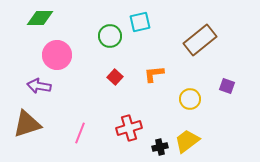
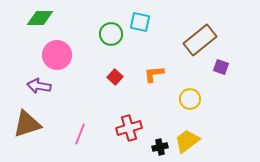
cyan square: rotated 25 degrees clockwise
green circle: moved 1 px right, 2 px up
purple square: moved 6 px left, 19 px up
pink line: moved 1 px down
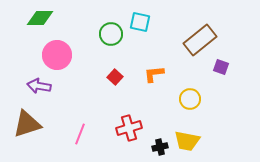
yellow trapezoid: rotated 132 degrees counterclockwise
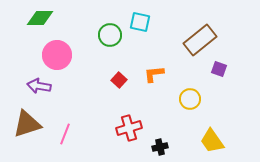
green circle: moved 1 px left, 1 px down
purple square: moved 2 px left, 2 px down
red square: moved 4 px right, 3 px down
pink line: moved 15 px left
yellow trapezoid: moved 25 px right; rotated 44 degrees clockwise
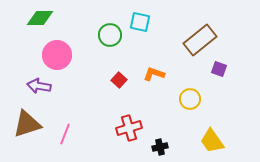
orange L-shape: rotated 25 degrees clockwise
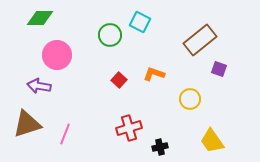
cyan square: rotated 15 degrees clockwise
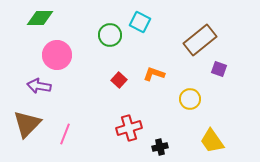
brown triangle: rotated 28 degrees counterclockwise
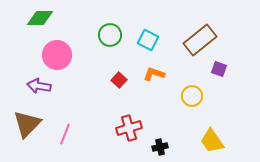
cyan square: moved 8 px right, 18 px down
yellow circle: moved 2 px right, 3 px up
